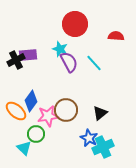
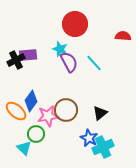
red semicircle: moved 7 px right
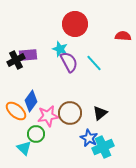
brown circle: moved 4 px right, 3 px down
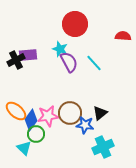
blue diamond: moved 19 px down
blue star: moved 4 px left, 13 px up; rotated 18 degrees counterclockwise
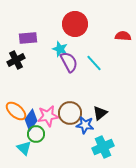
purple rectangle: moved 17 px up
